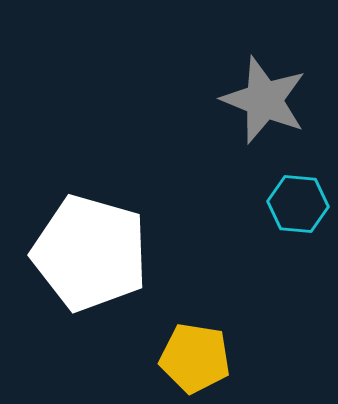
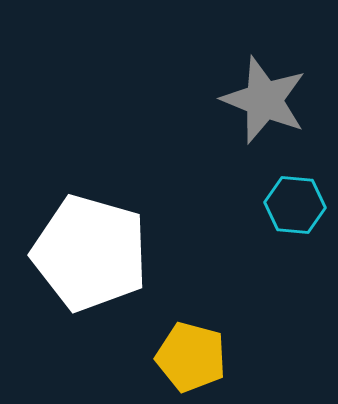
cyan hexagon: moved 3 px left, 1 px down
yellow pentagon: moved 4 px left, 1 px up; rotated 6 degrees clockwise
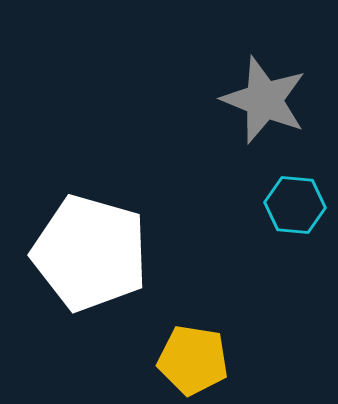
yellow pentagon: moved 2 px right, 3 px down; rotated 6 degrees counterclockwise
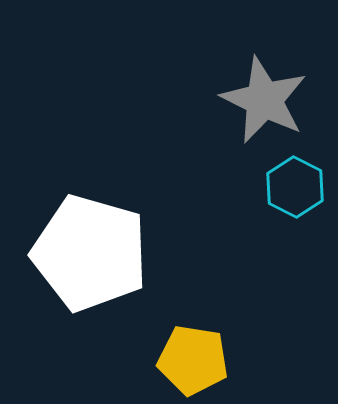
gray star: rotated 4 degrees clockwise
cyan hexagon: moved 18 px up; rotated 22 degrees clockwise
